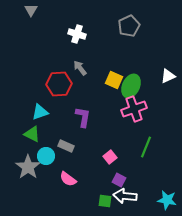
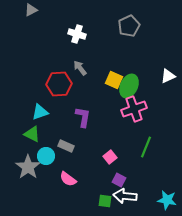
gray triangle: rotated 32 degrees clockwise
green ellipse: moved 2 px left
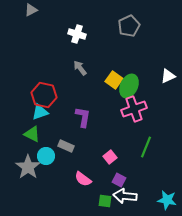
yellow square: rotated 12 degrees clockwise
red hexagon: moved 15 px left, 11 px down; rotated 15 degrees clockwise
pink semicircle: moved 15 px right
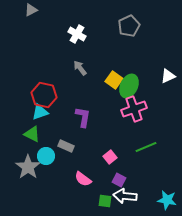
white cross: rotated 12 degrees clockwise
green line: rotated 45 degrees clockwise
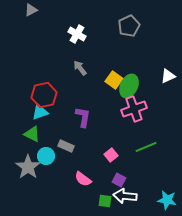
red hexagon: rotated 25 degrees counterclockwise
pink square: moved 1 px right, 2 px up
